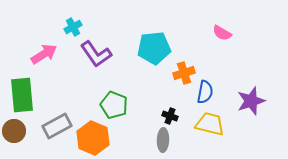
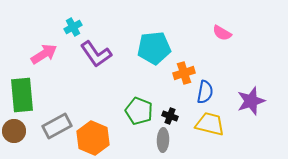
green pentagon: moved 25 px right, 6 px down
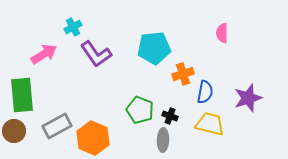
pink semicircle: rotated 60 degrees clockwise
orange cross: moved 1 px left, 1 px down
purple star: moved 3 px left, 3 px up
green pentagon: moved 1 px right, 1 px up
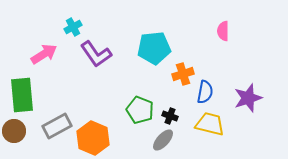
pink semicircle: moved 1 px right, 2 px up
gray ellipse: rotated 40 degrees clockwise
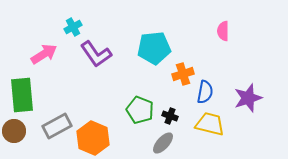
gray ellipse: moved 3 px down
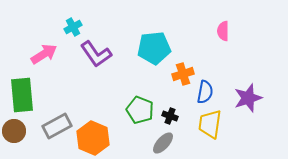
yellow trapezoid: rotated 96 degrees counterclockwise
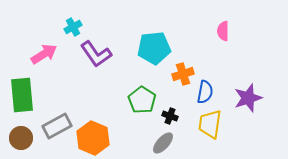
green pentagon: moved 2 px right, 10 px up; rotated 12 degrees clockwise
brown circle: moved 7 px right, 7 px down
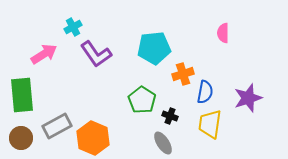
pink semicircle: moved 2 px down
gray ellipse: rotated 75 degrees counterclockwise
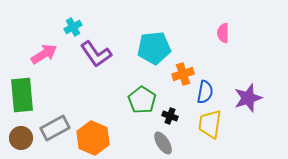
gray rectangle: moved 2 px left, 2 px down
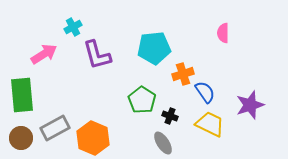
purple L-shape: moved 1 px right, 1 px down; rotated 20 degrees clockwise
blue semicircle: rotated 45 degrees counterclockwise
purple star: moved 2 px right, 7 px down
yellow trapezoid: rotated 108 degrees clockwise
